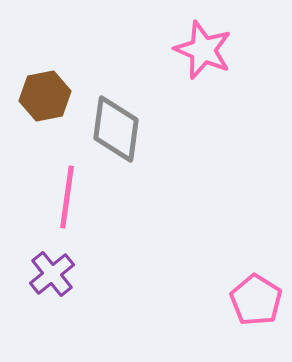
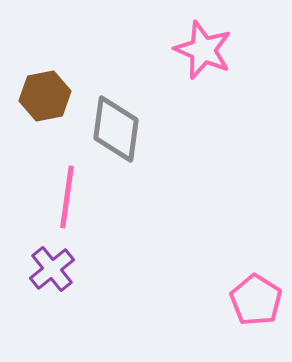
purple cross: moved 5 px up
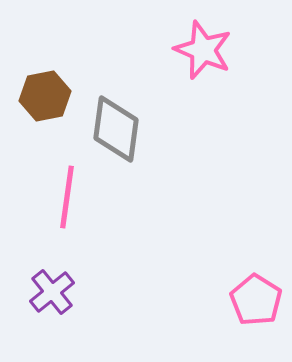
purple cross: moved 23 px down
